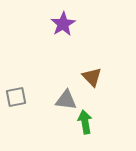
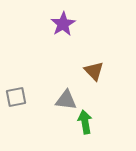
brown triangle: moved 2 px right, 6 px up
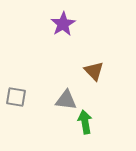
gray square: rotated 20 degrees clockwise
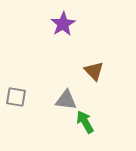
green arrow: rotated 20 degrees counterclockwise
